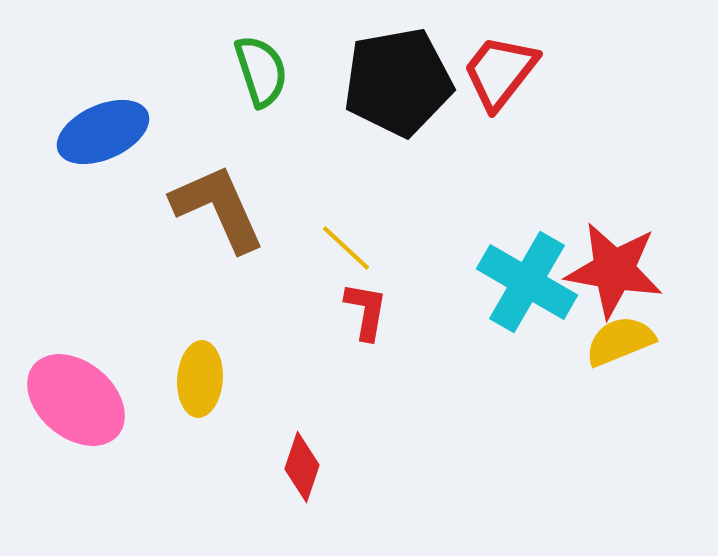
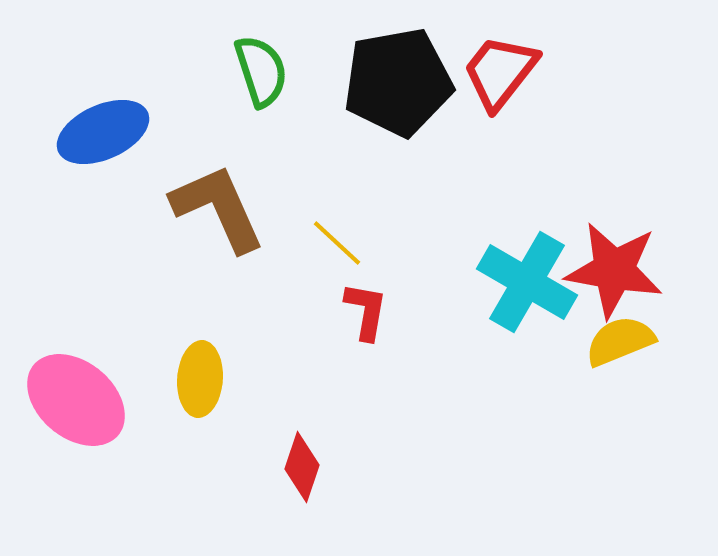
yellow line: moved 9 px left, 5 px up
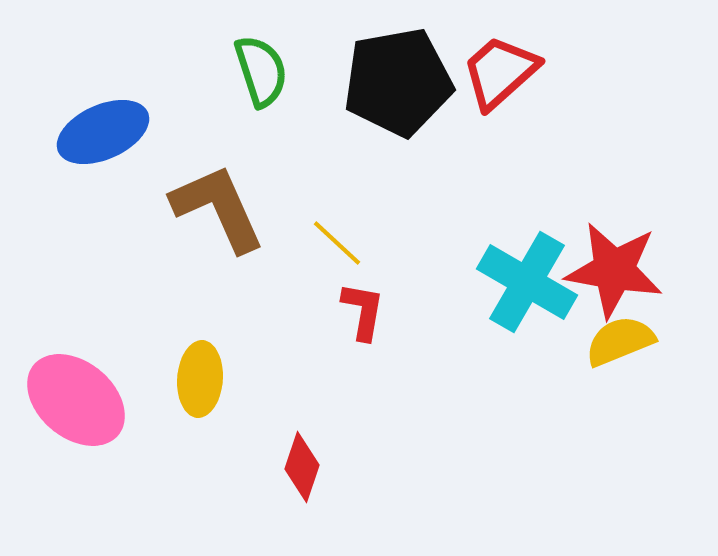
red trapezoid: rotated 10 degrees clockwise
red L-shape: moved 3 px left
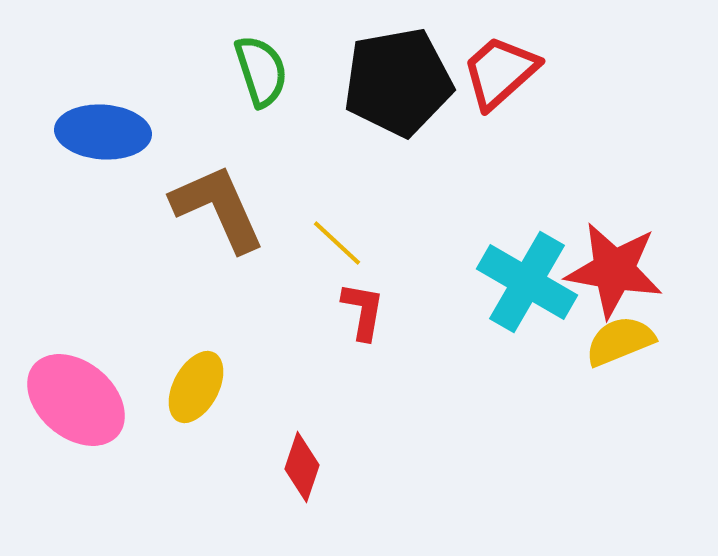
blue ellipse: rotated 28 degrees clockwise
yellow ellipse: moved 4 px left, 8 px down; rotated 24 degrees clockwise
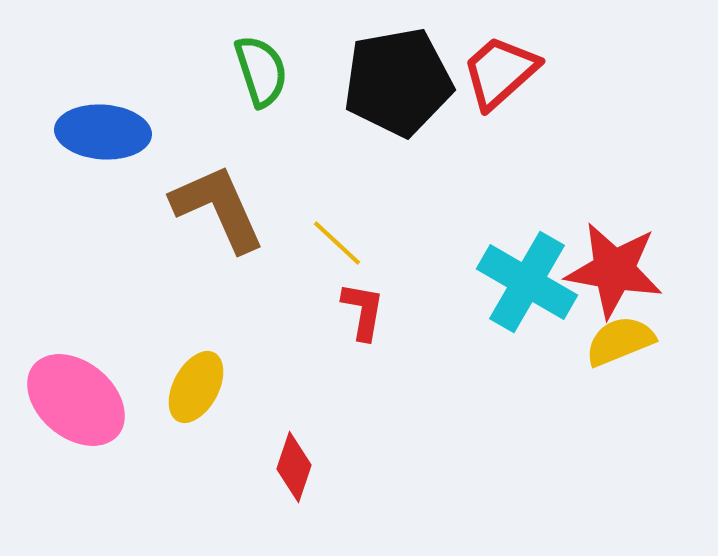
red diamond: moved 8 px left
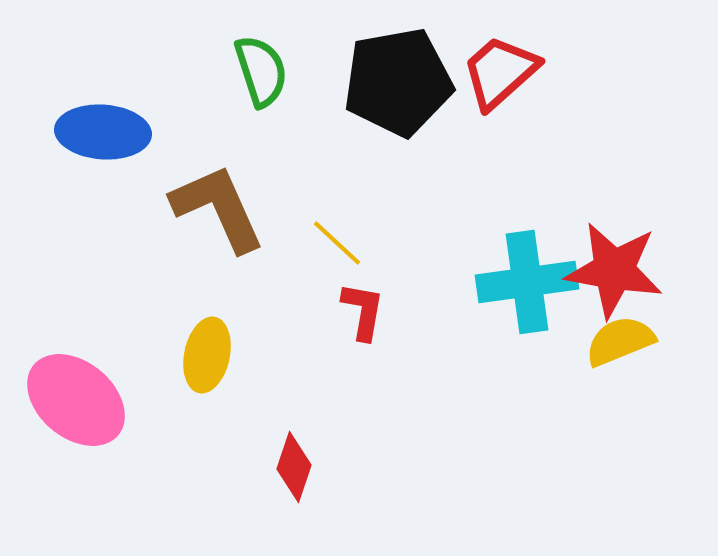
cyan cross: rotated 38 degrees counterclockwise
yellow ellipse: moved 11 px right, 32 px up; rotated 16 degrees counterclockwise
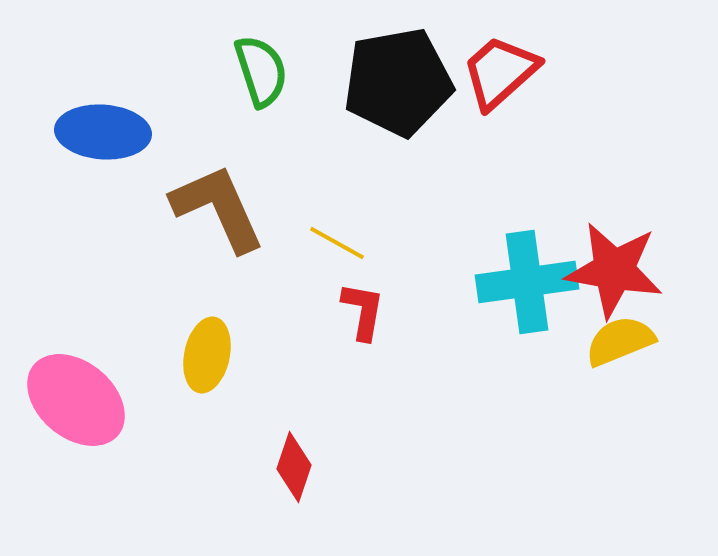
yellow line: rotated 14 degrees counterclockwise
